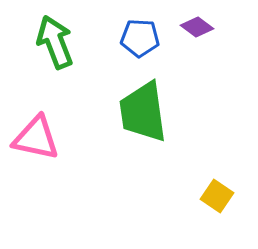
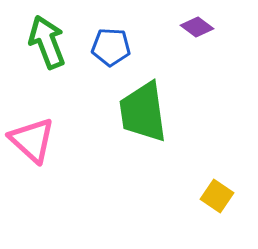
blue pentagon: moved 29 px left, 9 px down
green arrow: moved 8 px left
pink triangle: moved 4 px left, 2 px down; rotated 30 degrees clockwise
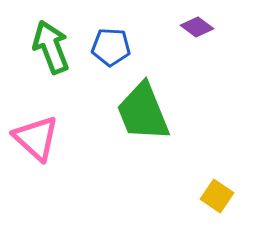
green arrow: moved 4 px right, 5 px down
green trapezoid: rotated 14 degrees counterclockwise
pink triangle: moved 4 px right, 2 px up
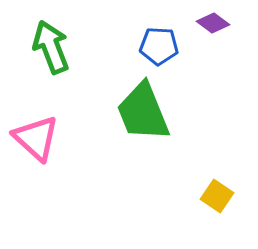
purple diamond: moved 16 px right, 4 px up
blue pentagon: moved 48 px right, 1 px up
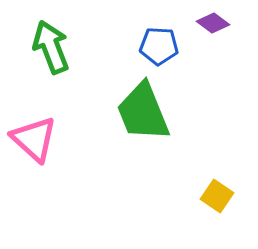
pink triangle: moved 2 px left, 1 px down
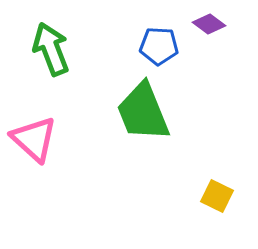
purple diamond: moved 4 px left, 1 px down
green arrow: moved 2 px down
yellow square: rotated 8 degrees counterclockwise
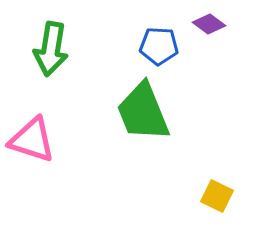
green arrow: rotated 150 degrees counterclockwise
pink triangle: moved 2 px left, 1 px down; rotated 24 degrees counterclockwise
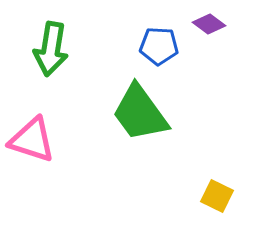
green trapezoid: moved 3 px left, 1 px down; rotated 14 degrees counterclockwise
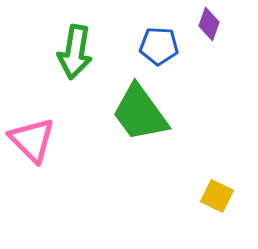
purple diamond: rotated 72 degrees clockwise
green arrow: moved 24 px right, 3 px down
pink triangle: rotated 27 degrees clockwise
